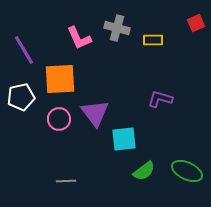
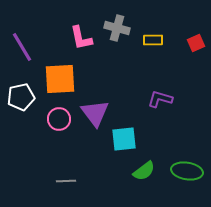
red square: moved 20 px down
pink L-shape: moved 2 px right; rotated 12 degrees clockwise
purple line: moved 2 px left, 3 px up
green ellipse: rotated 16 degrees counterclockwise
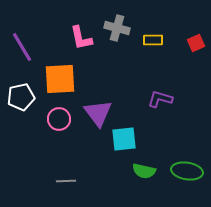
purple triangle: moved 3 px right
green semicircle: rotated 50 degrees clockwise
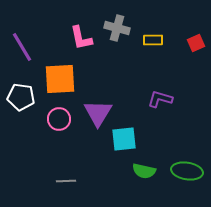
white pentagon: rotated 20 degrees clockwise
purple triangle: rotated 8 degrees clockwise
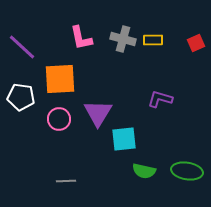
gray cross: moved 6 px right, 11 px down
purple line: rotated 16 degrees counterclockwise
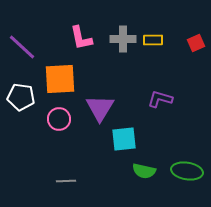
gray cross: rotated 15 degrees counterclockwise
purple triangle: moved 2 px right, 5 px up
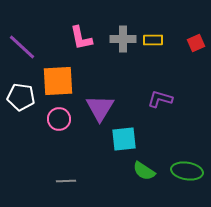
orange square: moved 2 px left, 2 px down
green semicircle: rotated 20 degrees clockwise
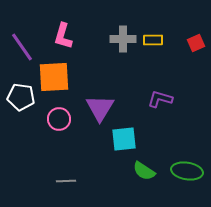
pink L-shape: moved 18 px left, 2 px up; rotated 28 degrees clockwise
purple line: rotated 12 degrees clockwise
orange square: moved 4 px left, 4 px up
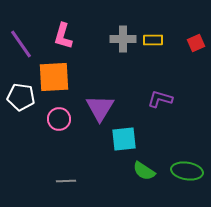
purple line: moved 1 px left, 3 px up
